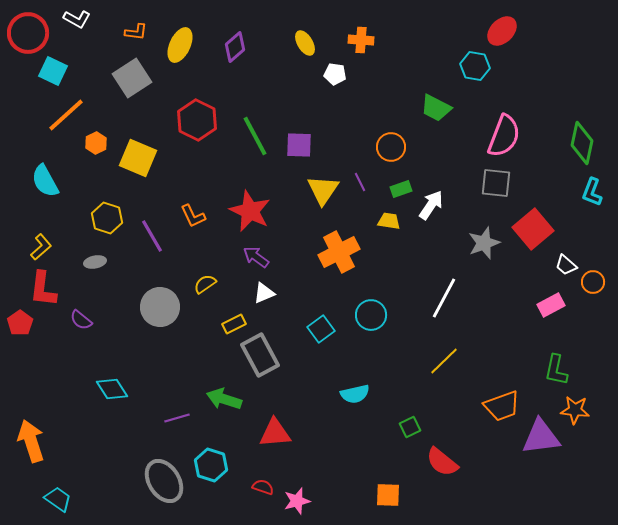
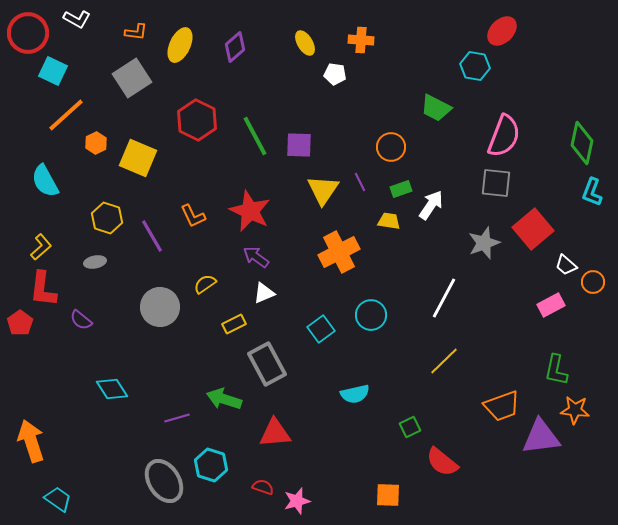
gray rectangle at (260, 355): moved 7 px right, 9 px down
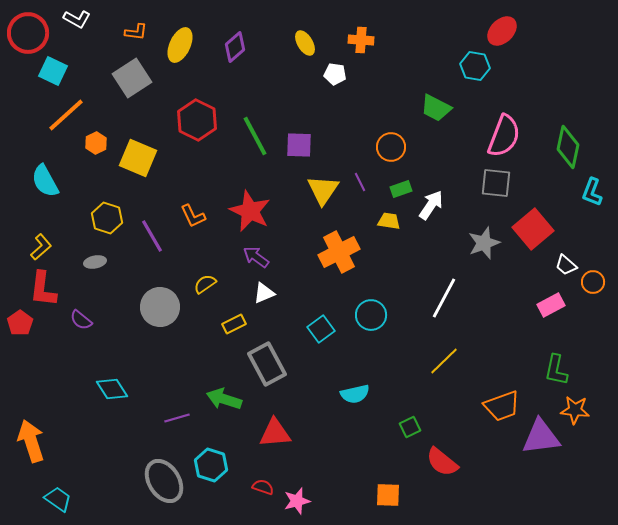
green diamond at (582, 143): moved 14 px left, 4 px down
